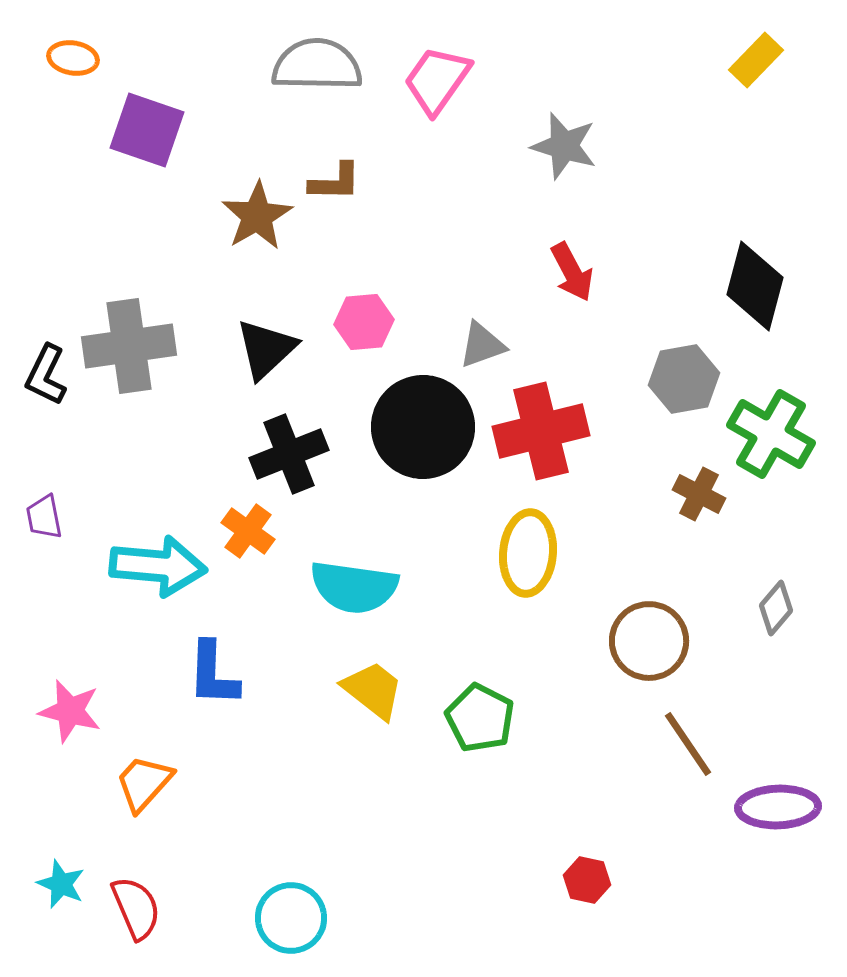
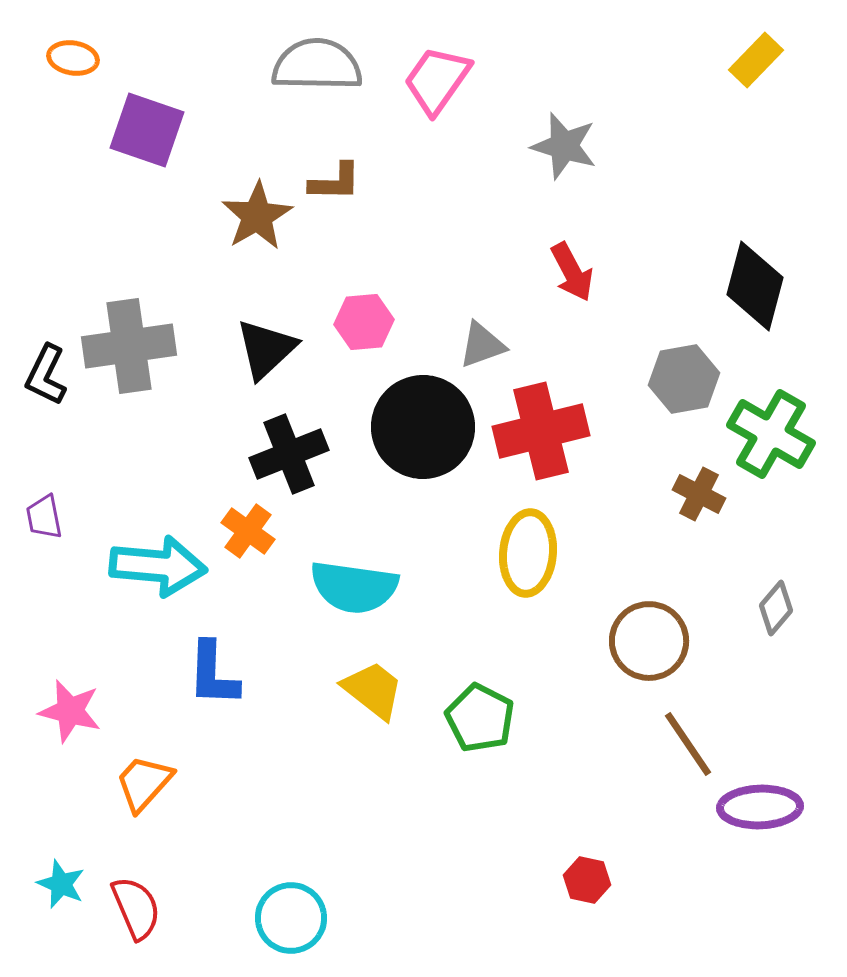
purple ellipse: moved 18 px left
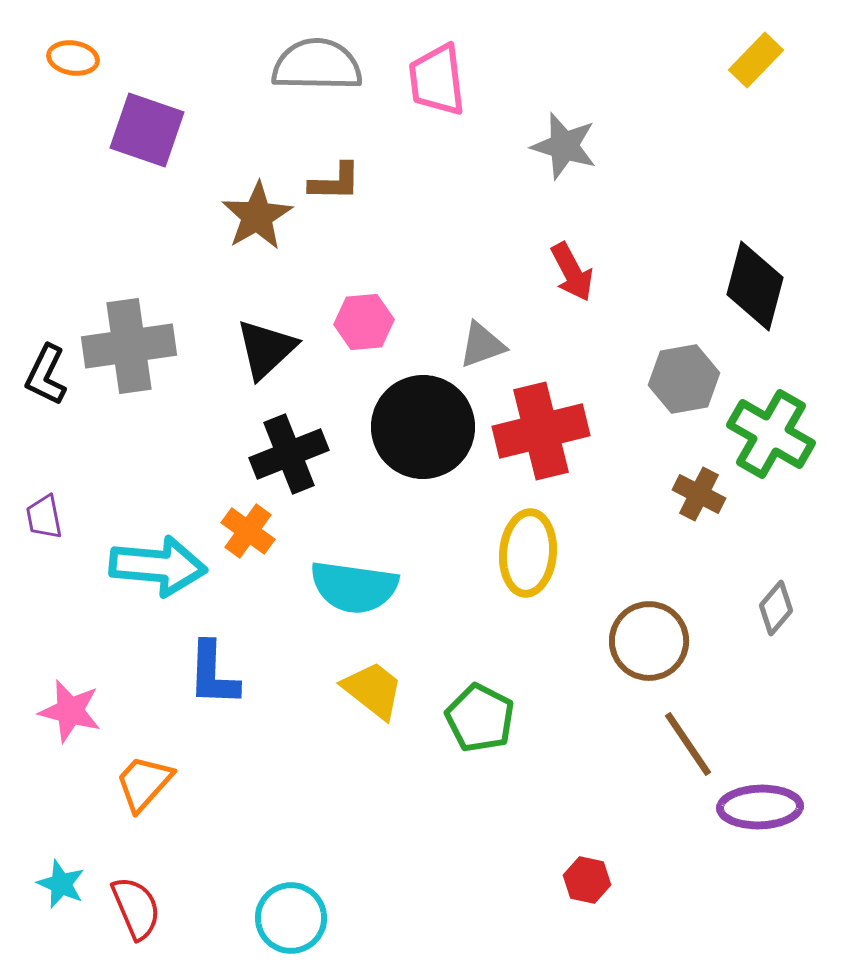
pink trapezoid: rotated 42 degrees counterclockwise
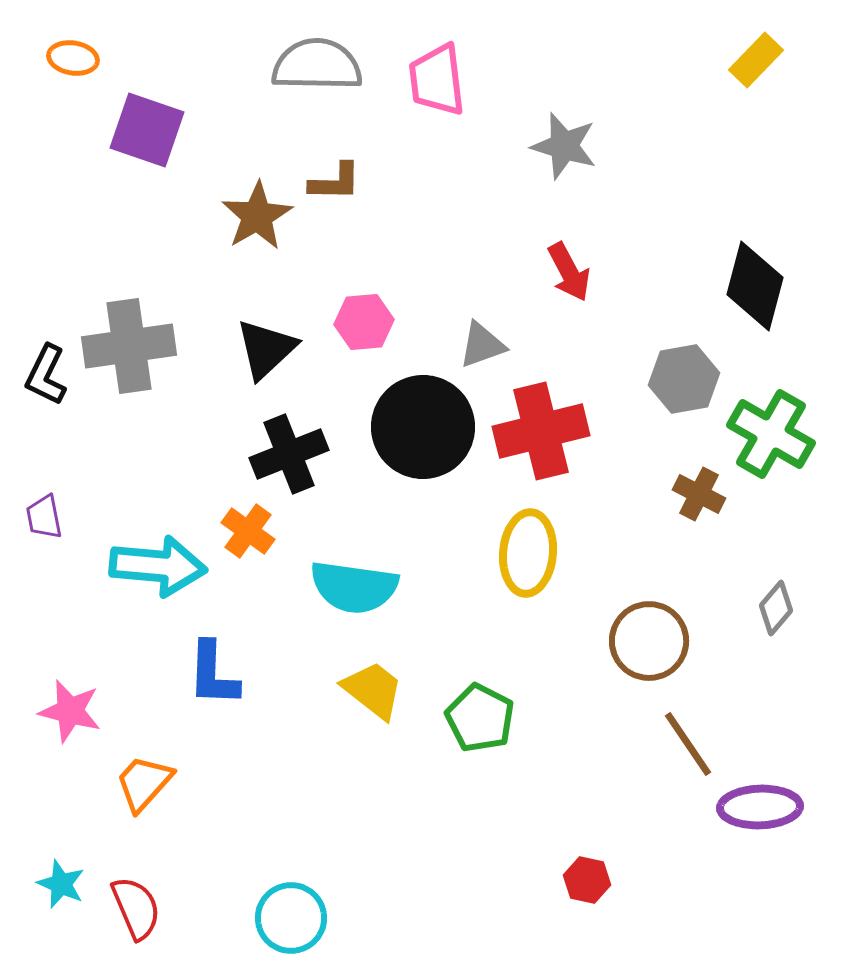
red arrow: moved 3 px left
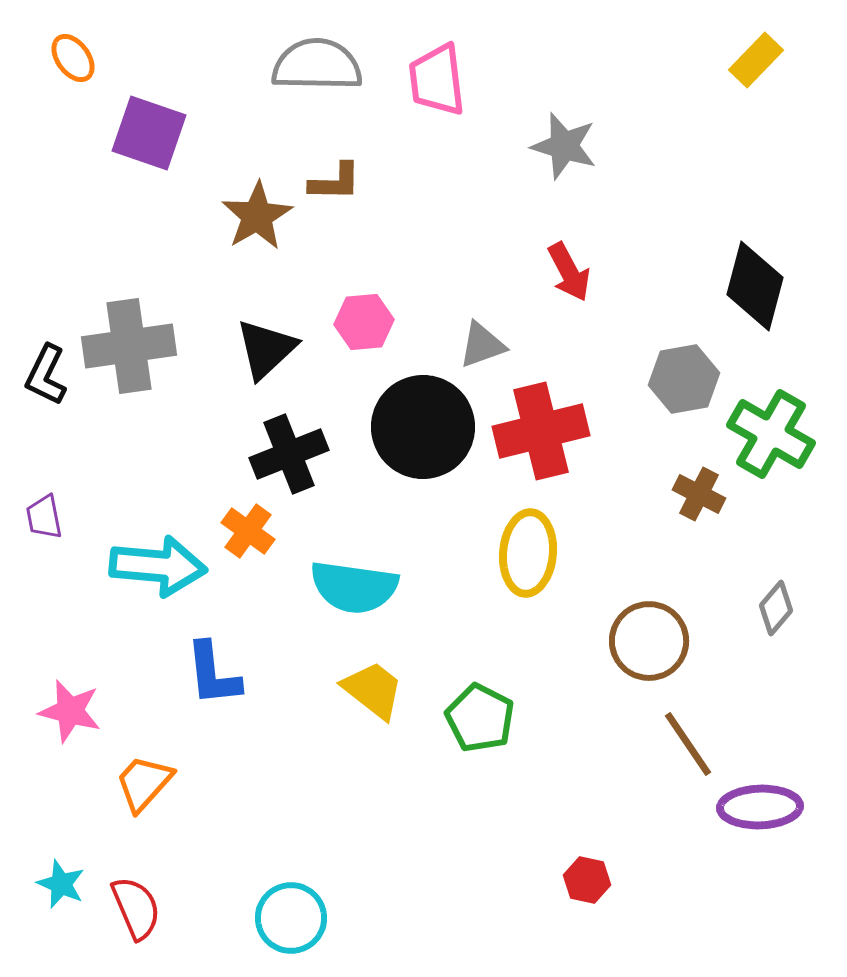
orange ellipse: rotated 45 degrees clockwise
purple square: moved 2 px right, 3 px down
blue L-shape: rotated 8 degrees counterclockwise
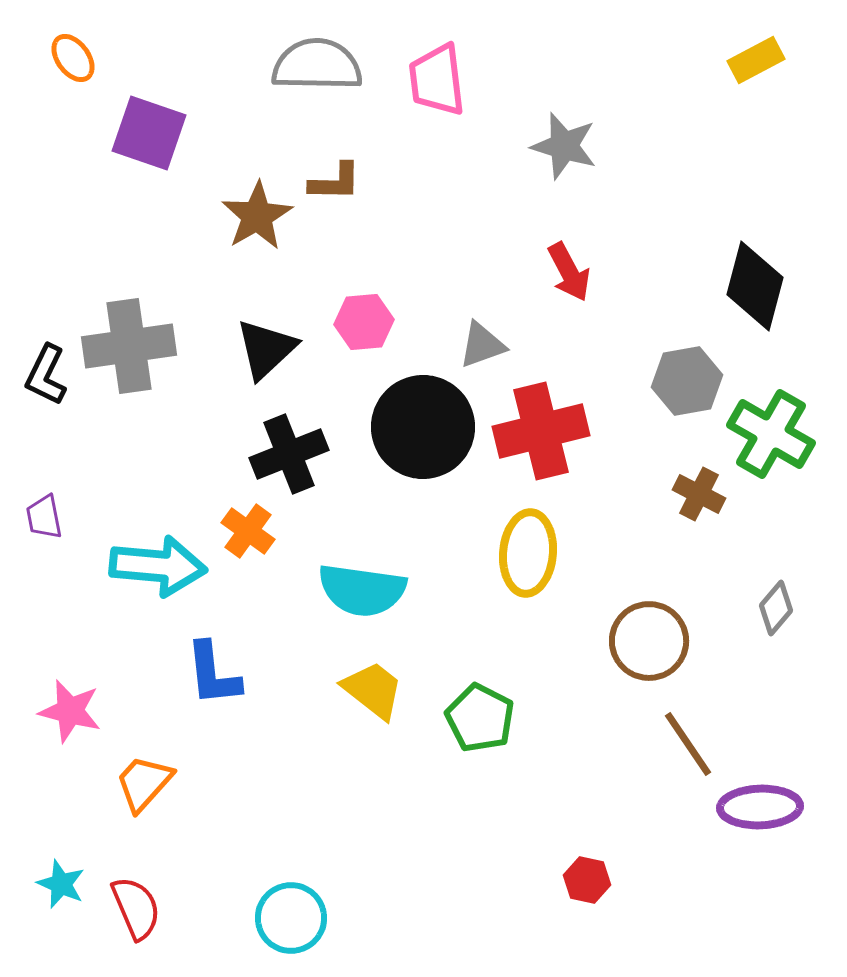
yellow rectangle: rotated 18 degrees clockwise
gray hexagon: moved 3 px right, 2 px down
cyan semicircle: moved 8 px right, 3 px down
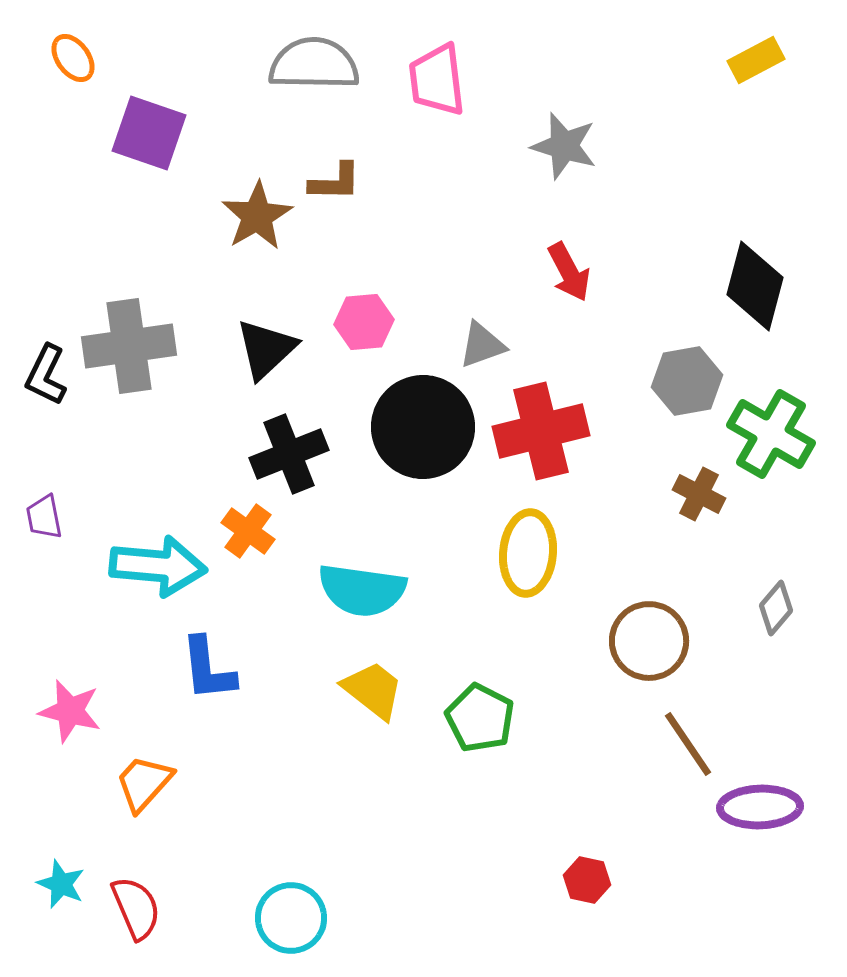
gray semicircle: moved 3 px left, 1 px up
blue L-shape: moved 5 px left, 5 px up
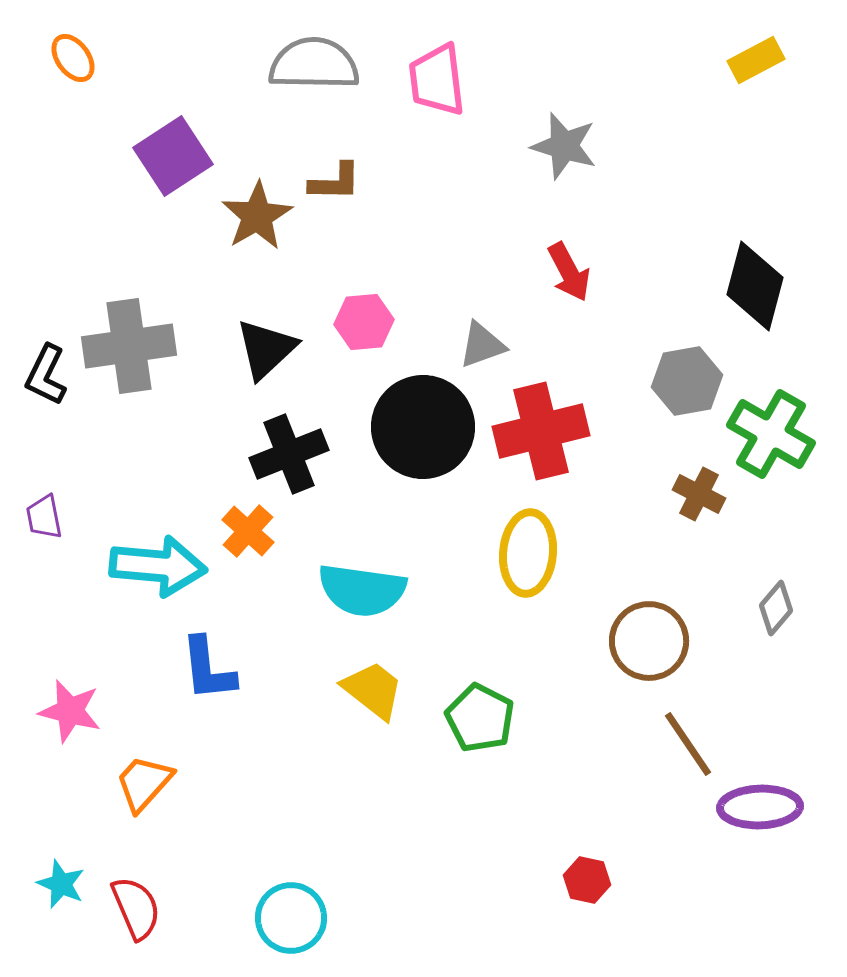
purple square: moved 24 px right, 23 px down; rotated 38 degrees clockwise
orange cross: rotated 6 degrees clockwise
